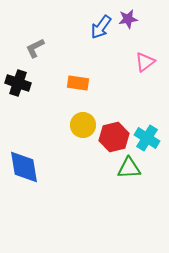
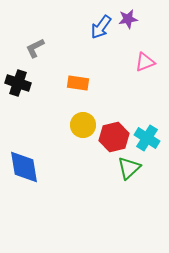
pink triangle: rotated 15 degrees clockwise
green triangle: rotated 40 degrees counterclockwise
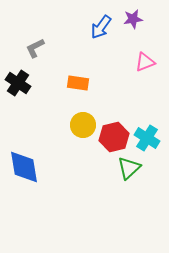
purple star: moved 5 px right
black cross: rotated 15 degrees clockwise
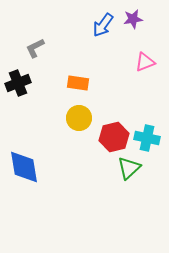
blue arrow: moved 2 px right, 2 px up
black cross: rotated 35 degrees clockwise
yellow circle: moved 4 px left, 7 px up
cyan cross: rotated 20 degrees counterclockwise
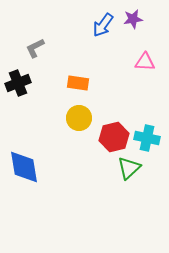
pink triangle: rotated 25 degrees clockwise
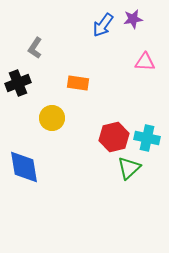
gray L-shape: rotated 30 degrees counterclockwise
yellow circle: moved 27 px left
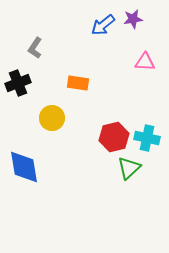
blue arrow: rotated 15 degrees clockwise
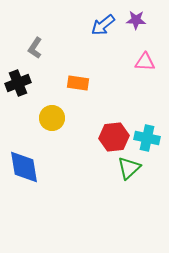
purple star: moved 3 px right, 1 px down; rotated 12 degrees clockwise
red hexagon: rotated 8 degrees clockwise
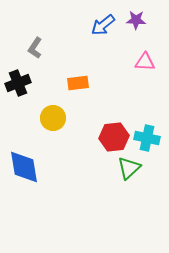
orange rectangle: rotated 15 degrees counterclockwise
yellow circle: moved 1 px right
